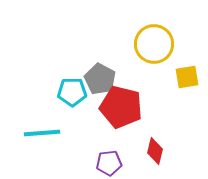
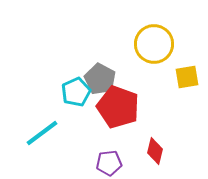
cyan pentagon: moved 4 px right; rotated 24 degrees counterclockwise
red pentagon: moved 3 px left; rotated 6 degrees clockwise
cyan line: rotated 33 degrees counterclockwise
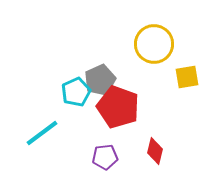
gray pentagon: moved 1 px down; rotated 20 degrees clockwise
purple pentagon: moved 4 px left, 6 px up
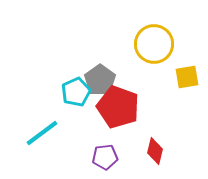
gray pentagon: rotated 12 degrees counterclockwise
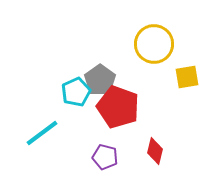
purple pentagon: rotated 20 degrees clockwise
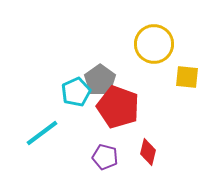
yellow square: rotated 15 degrees clockwise
red diamond: moved 7 px left, 1 px down
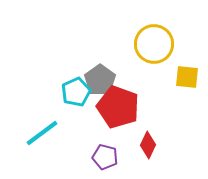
red diamond: moved 7 px up; rotated 12 degrees clockwise
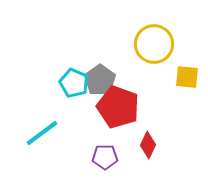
cyan pentagon: moved 2 px left, 9 px up; rotated 24 degrees counterclockwise
purple pentagon: rotated 15 degrees counterclockwise
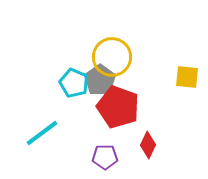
yellow circle: moved 42 px left, 13 px down
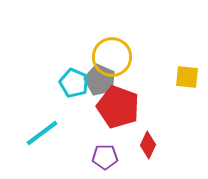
gray pentagon: rotated 12 degrees counterclockwise
